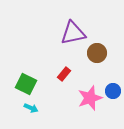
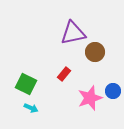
brown circle: moved 2 px left, 1 px up
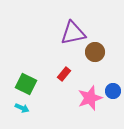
cyan arrow: moved 9 px left
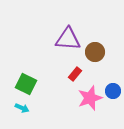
purple triangle: moved 5 px left, 6 px down; rotated 16 degrees clockwise
red rectangle: moved 11 px right
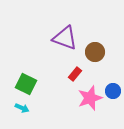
purple triangle: moved 3 px left, 1 px up; rotated 16 degrees clockwise
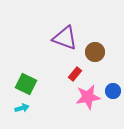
pink star: moved 2 px left, 1 px up; rotated 10 degrees clockwise
cyan arrow: rotated 40 degrees counterclockwise
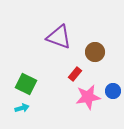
purple triangle: moved 6 px left, 1 px up
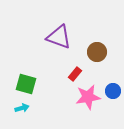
brown circle: moved 2 px right
green square: rotated 10 degrees counterclockwise
